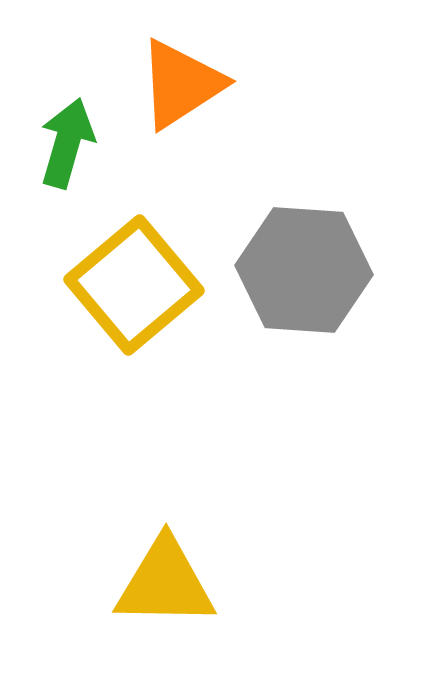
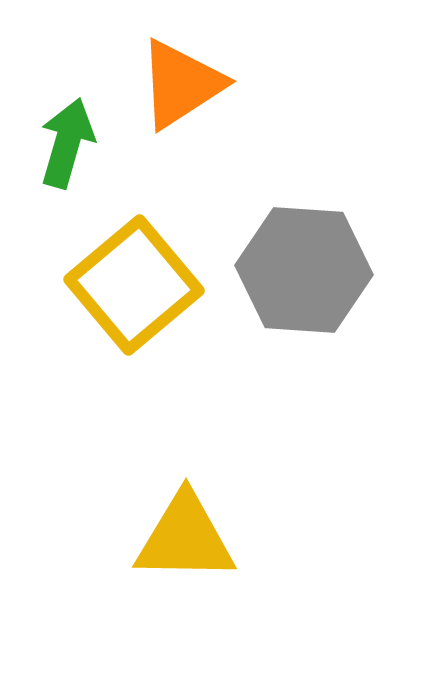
yellow triangle: moved 20 px right, 45 px up
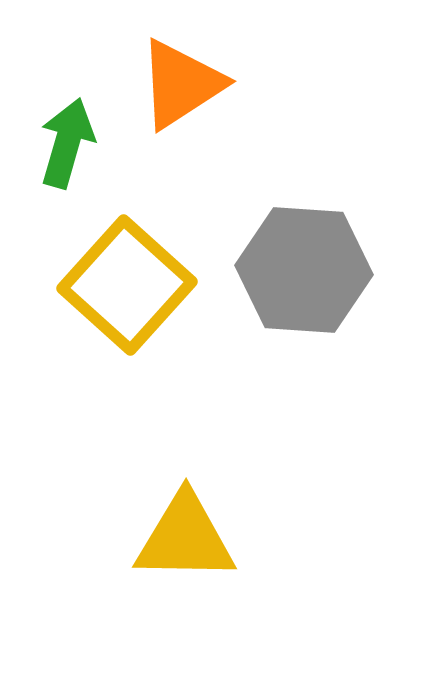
yellow square: moved 7 px left; rotated 8 degrees counterclockwise
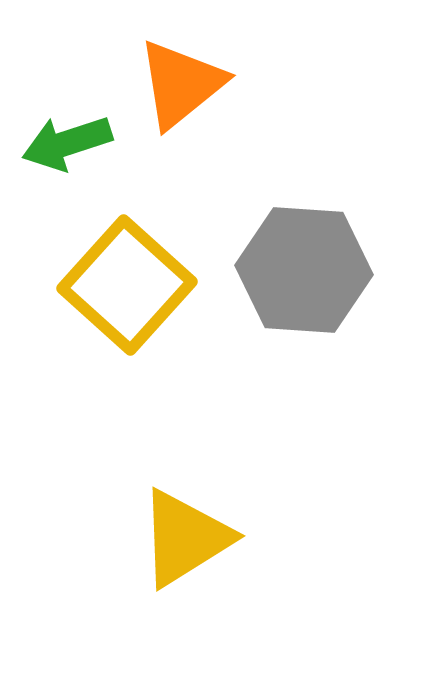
orange triangle: rotated 6 degrees counterclockwise
green arrow: rotated 124 degrees counterclockwise
yellow triangle: rotated 33 degrees counterclockwise
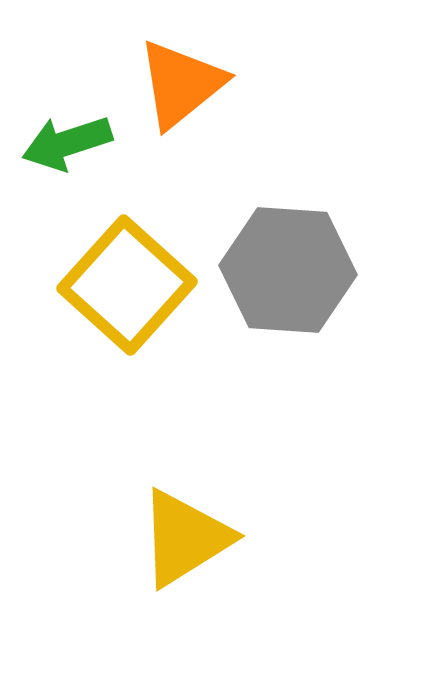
gray hexagon: moved 16 px left
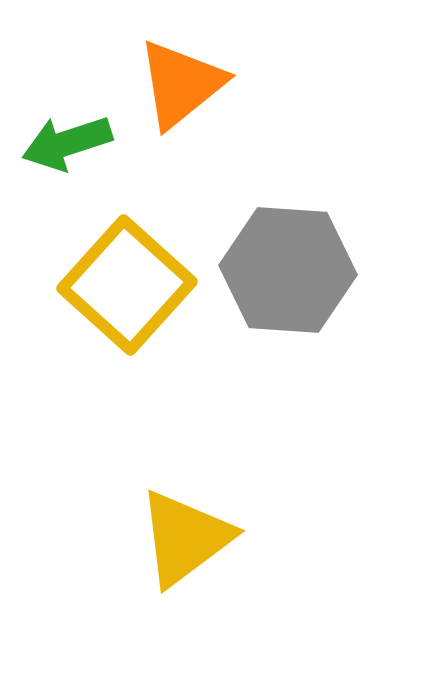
yellow triangle: rotated 5 degrees counterclockwise
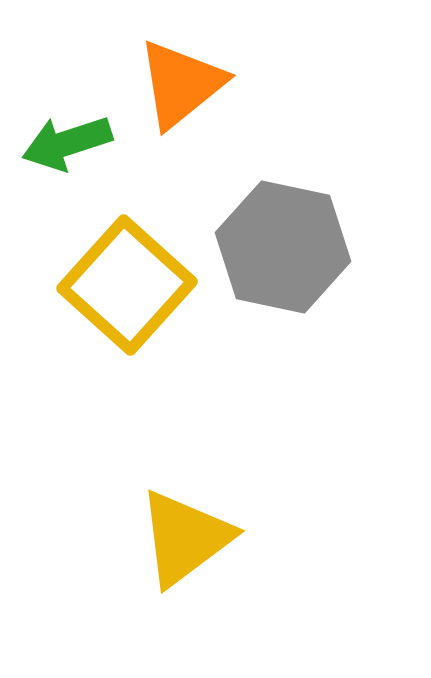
gray hexagon: moved 5 px left, 23 px up; rotated 8 degrees clockwise
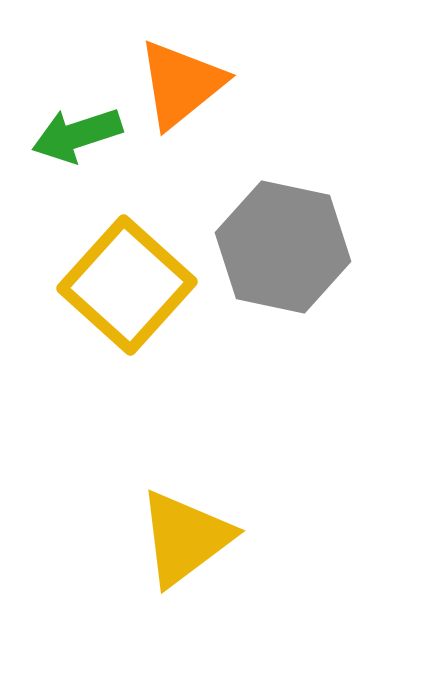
green arrow: moved 10 px right, 8 px up
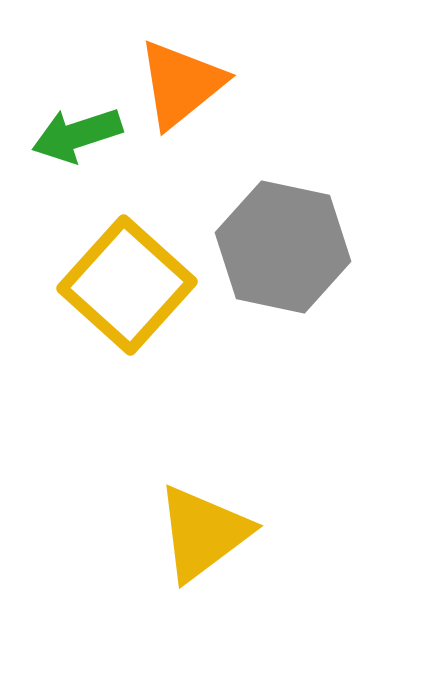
yellow triangle: moved 18 px right, 5 px up
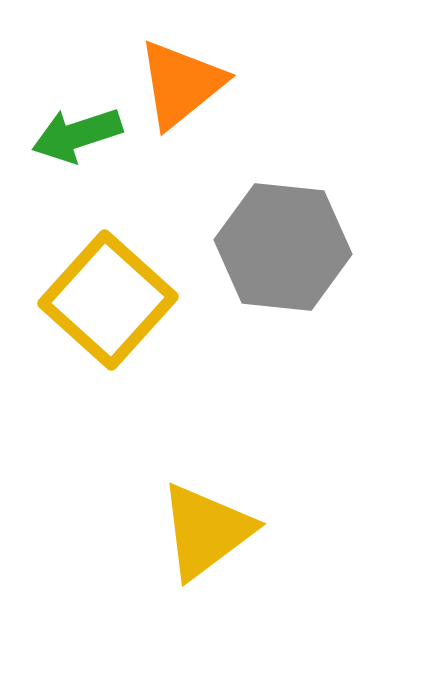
gray hexagon: rotated 6 degrees counterclockwise
yellow square: moved 19 px left, 15 px down
yellow triangle: moved 3 px right, 2 px up
